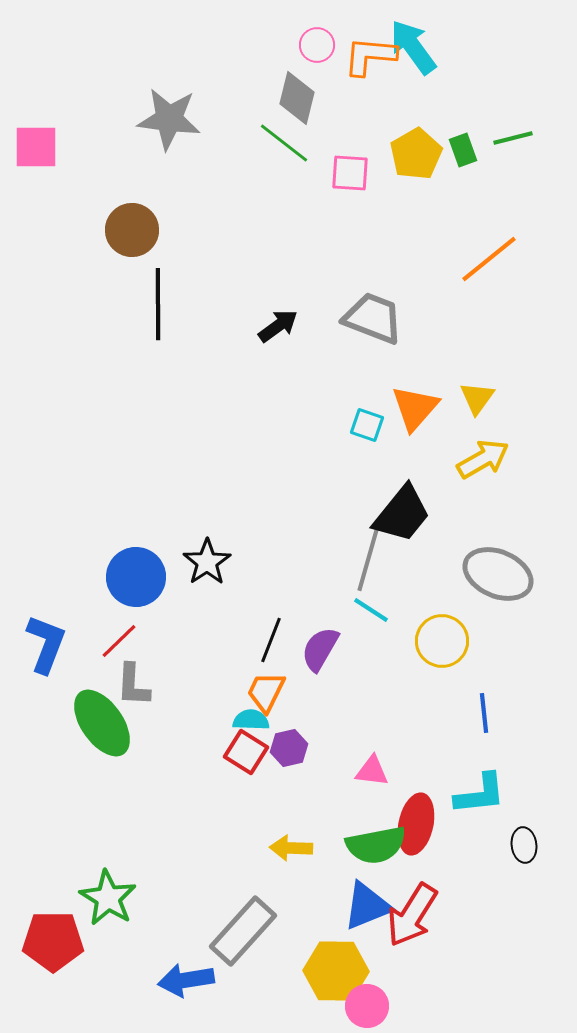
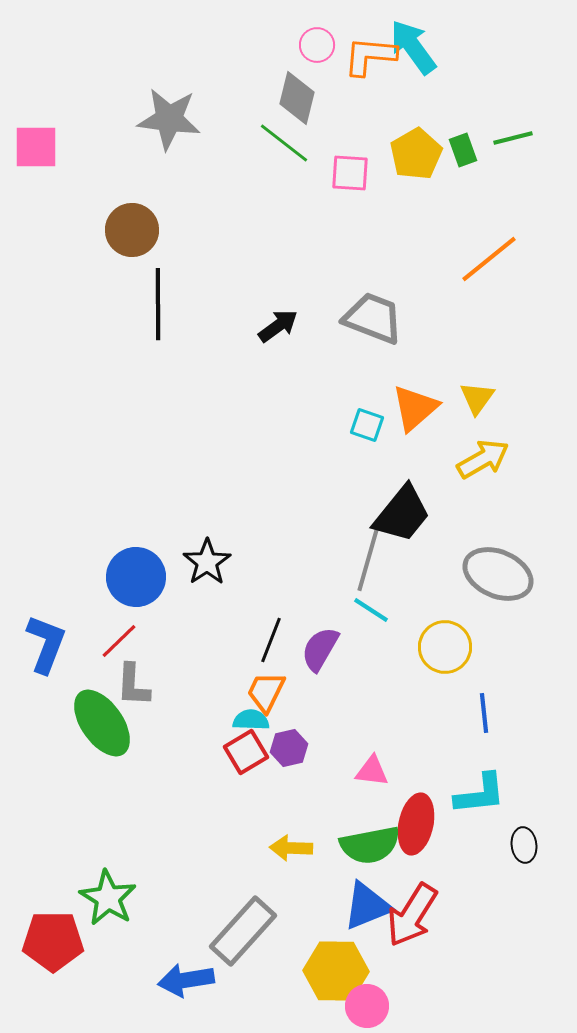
orange triangle at (415, 408): rotated 8 degrees clockwise
yellow circle at (442, 641): moved 3 px right, 6 px down
red square at (246, 752): rotated 27 degrees clockwise
green semicircle at (376, 845): moved 6 px left
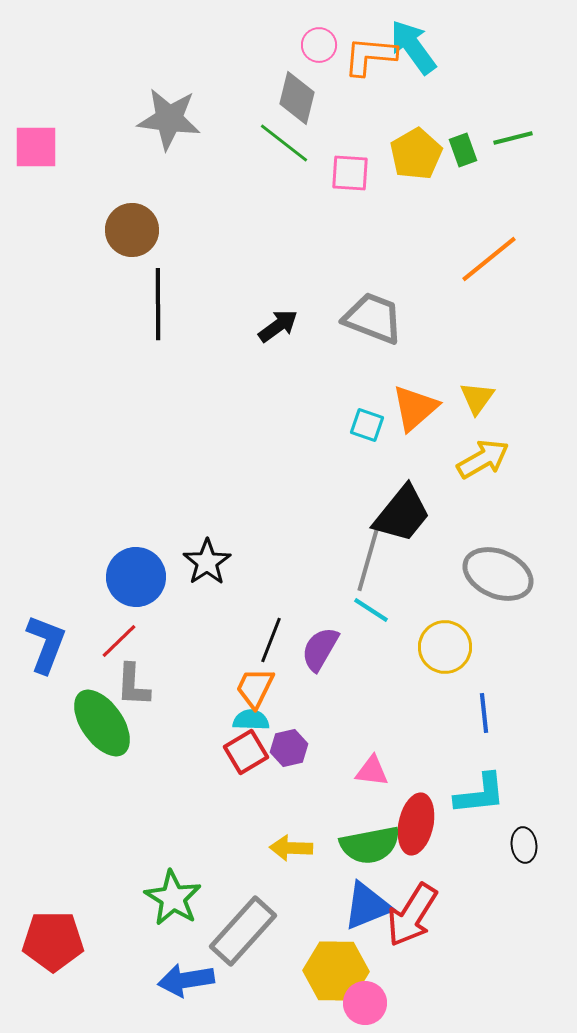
pink circle at (317, 45): moved 2 px right
orange trapezoid at (266, 692): moved 11 px left, 4 px up
green star at (108, 898): moved 65 px right
pink circle at (367, 1006): moved 2 px left, 3 px up
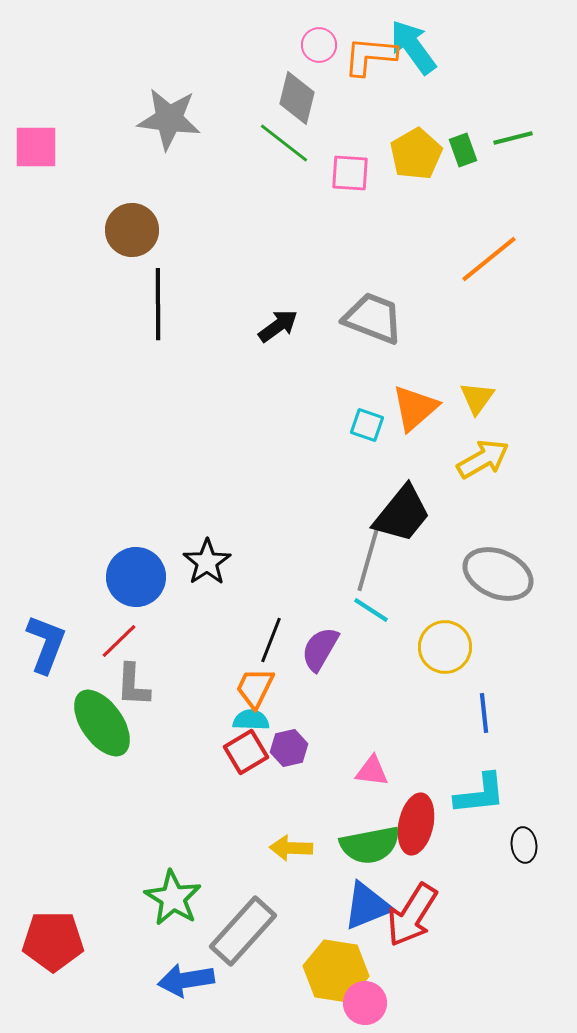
yellow hexagon at (336, 971): rotated 8 degrees clockwise
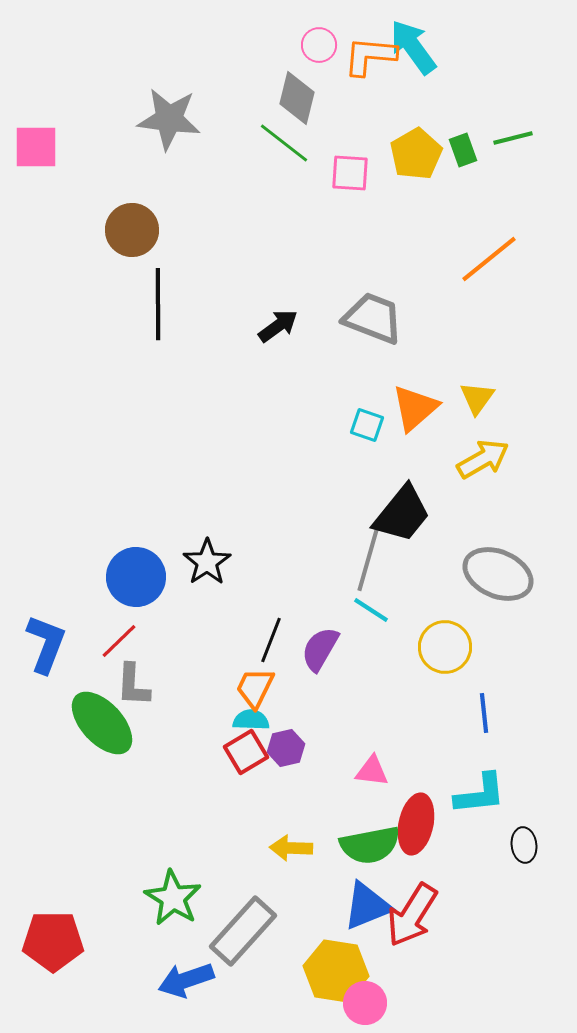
green ellipse at (102, 723): rotated 8 degrees counterclockwise
purple hexagon at (289, 748): moved 3 px left
blue arrow at (186, 980): rotated 10 degrees counterclockwise
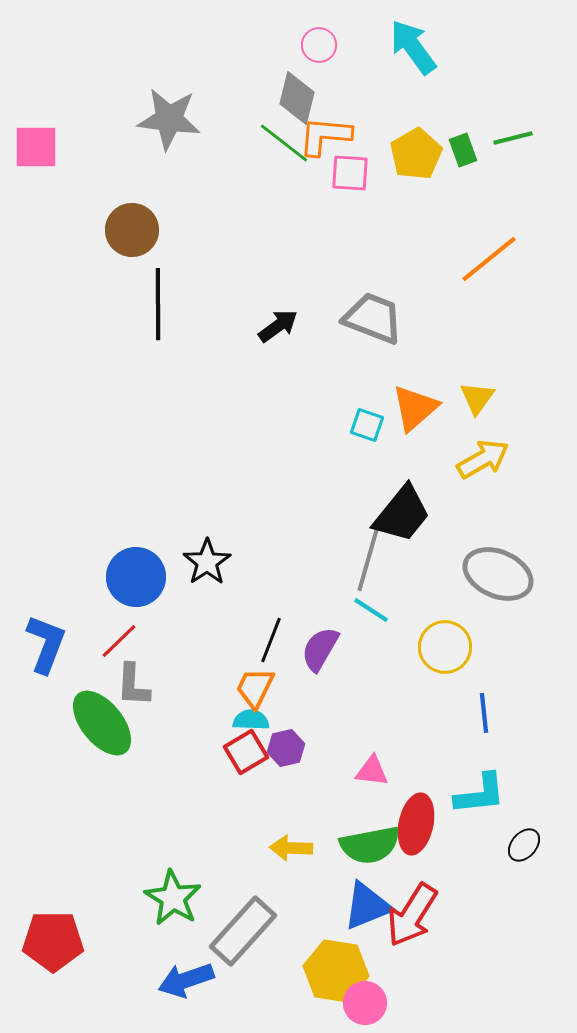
orange L-shape at (370, 56): moved 45 px left, 80 px down
green ellipse at (102, 723): rotated 4 degrees clockwise
black ellipse at (524, 845): rotated 48 degrees clockwise
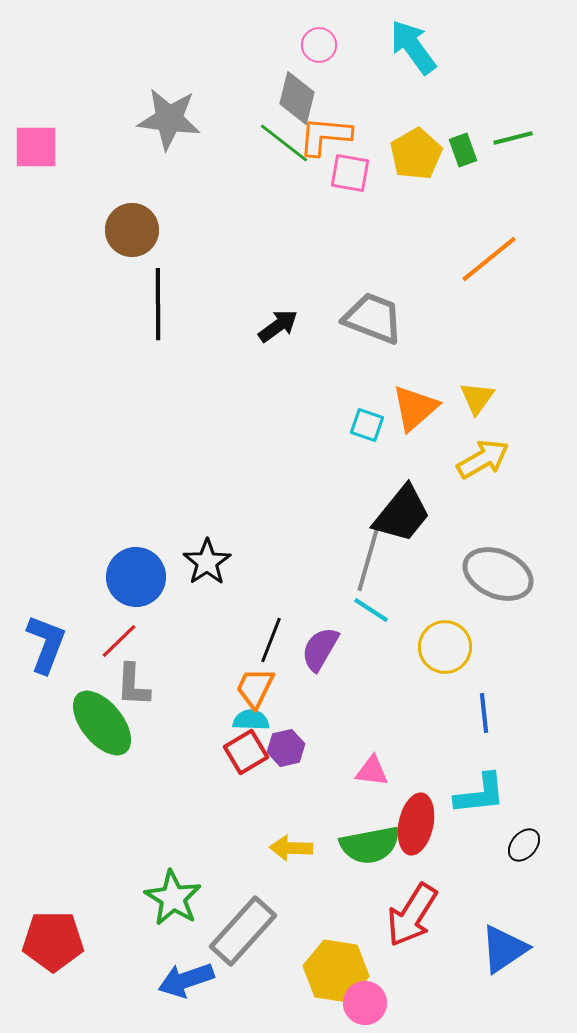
pink square at (350, 173): rotated 6 degrees clockwise
blue triangle at (367, 906): moved 137 px right, 43 px down; rotated 12 degrees counterclockwise
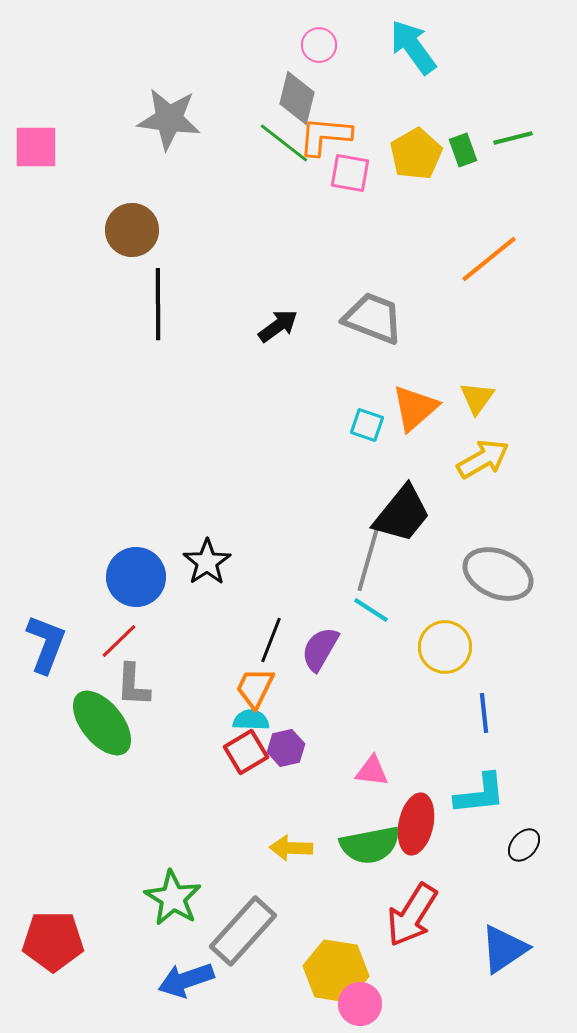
pink circle at (365, 1003): moved 5 px left, 1 px down
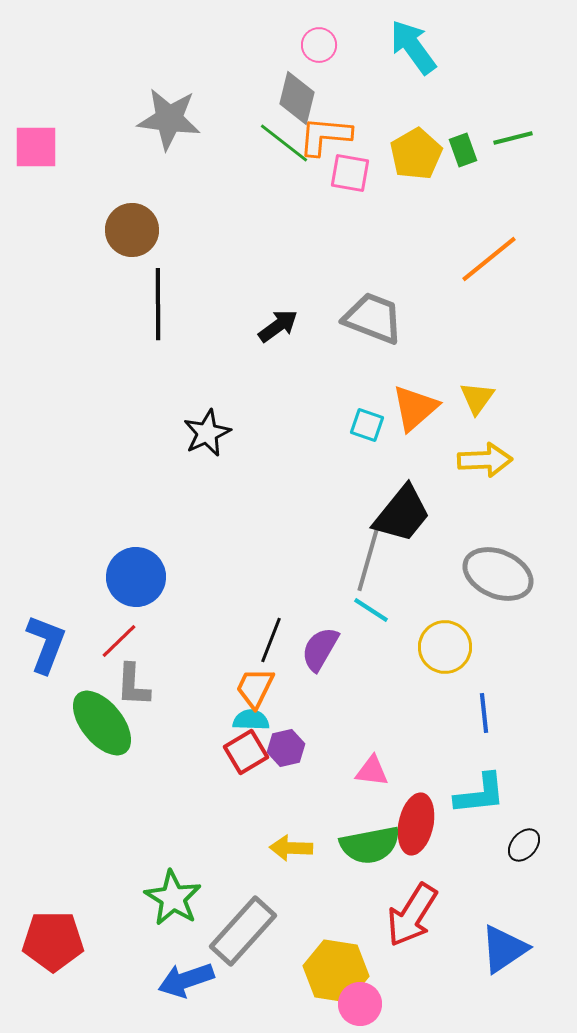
yellow arrow at (483, 459): moved 2 px right, 1 px down; rotated 28 degrees clockwise
black star at (207, 562): moved 129 px up; rotated 9 degrees clockwise
